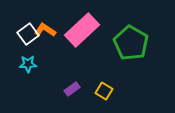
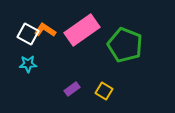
pink rectangle: rotated 8 degrees clockwise
white square: rotated 25 degrees counterclockwise
green pentagon: moved 6 px left, 2 px down; rotated 8 degrees counterclockwise
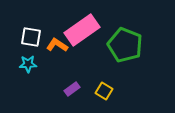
orange L-shape: moved 12 px right, 15 px down
white square: moved 3 px right, 3 px down; rotated 20 degrees counterclockwise
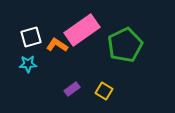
white square: rotated 25 degrees counterclockwise
green pentagon: rotated 24 degrees clockwise
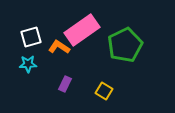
orange L-shape: moved 2 px right, 2 px down
purple rectangle: moved 7 px left, 5 px up; rotated 28 degrees counterclockwise
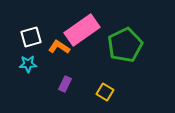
yellow square: moved 1 px right, 1 px down
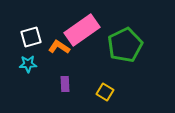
purple rectangle: rotated 28 degrees counterclockwise
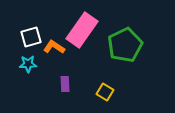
pink rectangle: rotated 20 degrees counterclockwise
orange L-shape: moved 5 px left
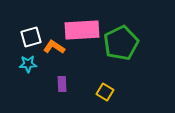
pink rectangle: rotated 52 degrees clockwise
green pentagon: moved 4 px left, 2 px up
purple rectangle: moved 3 px left
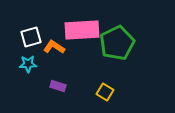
green pentagon: moved 4 px left
purple rectangle: moved 4 px left, 2 px down; rotated 70 degrees counterclockwise
